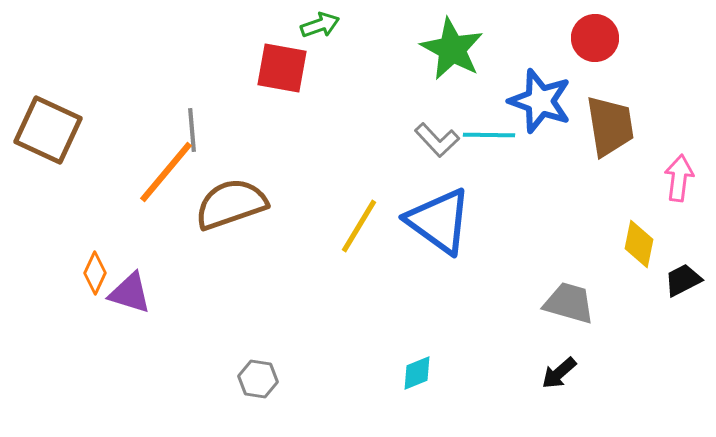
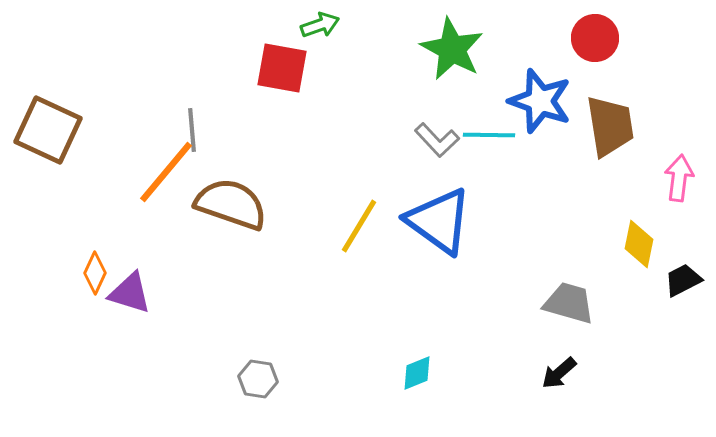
brown semicircle: rotated 38 degrees clockwise
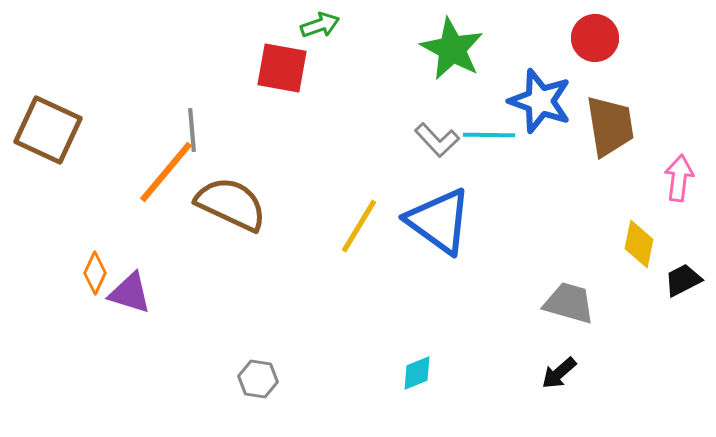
brown semicircle: rotated 6 degrees clockwise
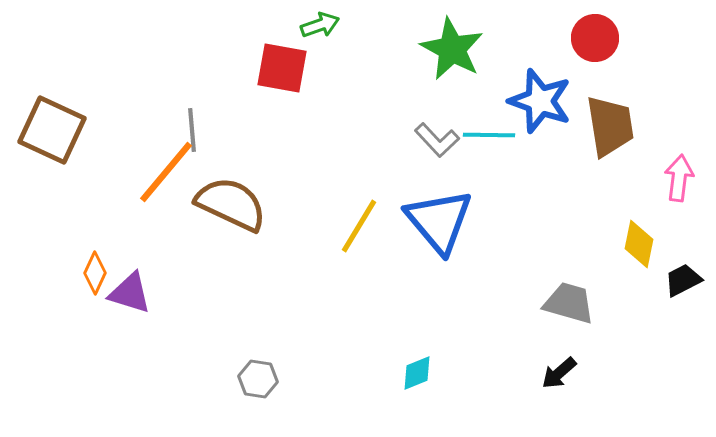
brown square: moved 4 px right
blue triangle: rotated 14 degrees clockwise
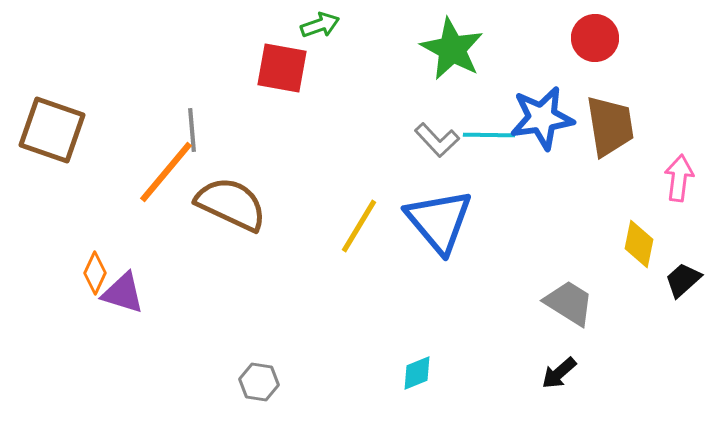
blue star: moved 2 px right, 17 px down; rotated 28 degrees counterclockwise
brown square: rotated 6 degrees counterclockwise
black trapezoid: rotated 15 degrees counterclockwise
purple triangle: moved 7 px left
gray trapezoid: rotated 16 degrees clockwise
gray hexagon: moved 1 px right, 3 px down
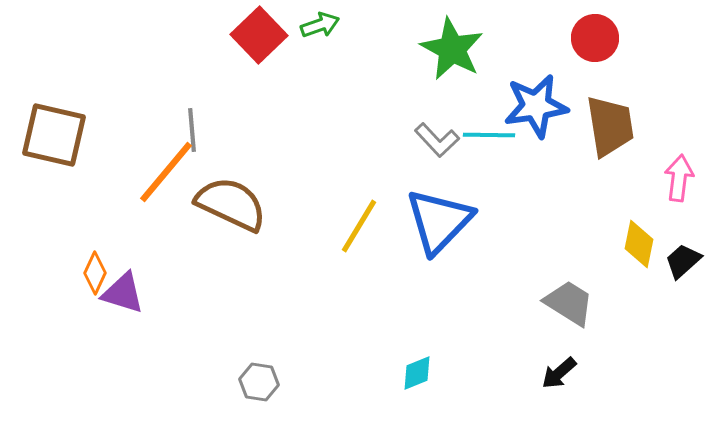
red square: moved 23 px left, 33 px up; rotated 36 degrees clockwise
blue star: moved 6 px left, 12 px up
brown square: moved 2 px right, 5 px down; rotated 6 degrees counterclockwise
blue triangle: rotated 24 degrees clockwise
black trapezoid: moved 19 px up
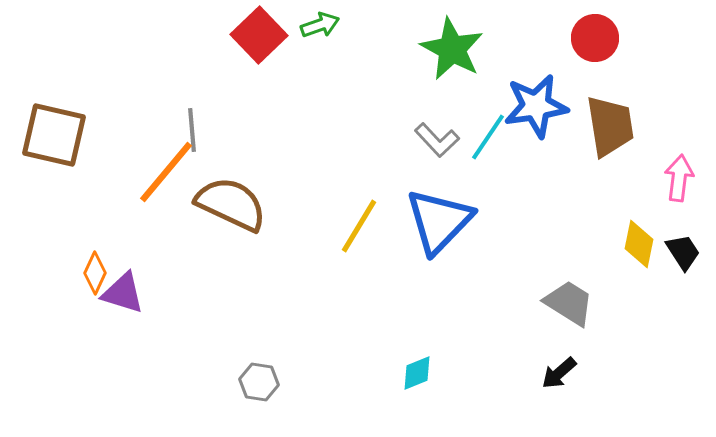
cyan line: moved 1 px left, 2 px down; rotated 57 degrees counterclockwise
black trapezoid: moved 9 px up; rotated 99 degrees clockwise
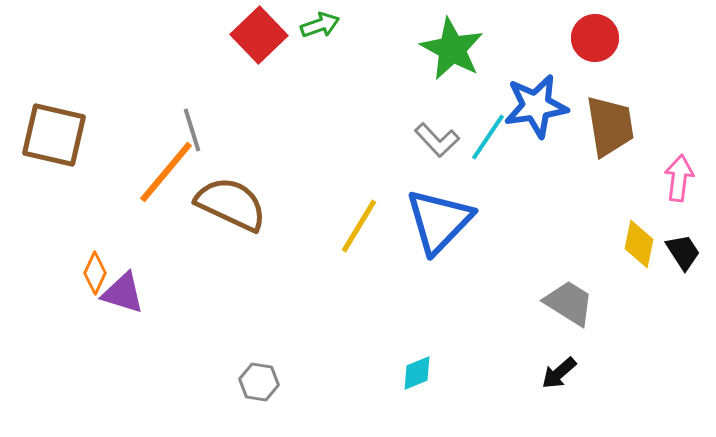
gray line: rotated 12 degrees counterclockwise
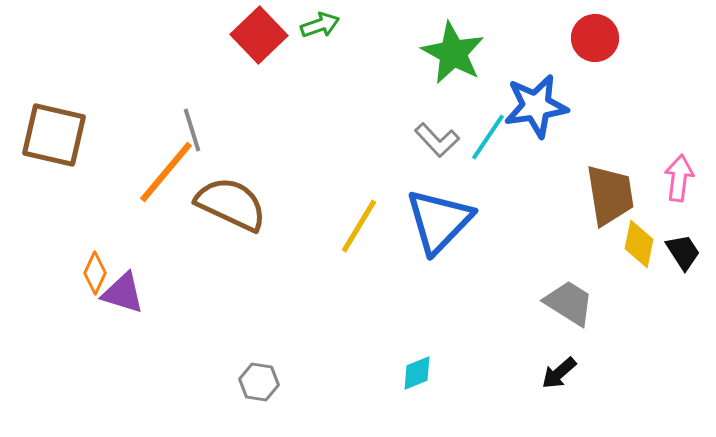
green star: moved 1 px right, 4 px down
brown trapezoid: moved 69 px down
